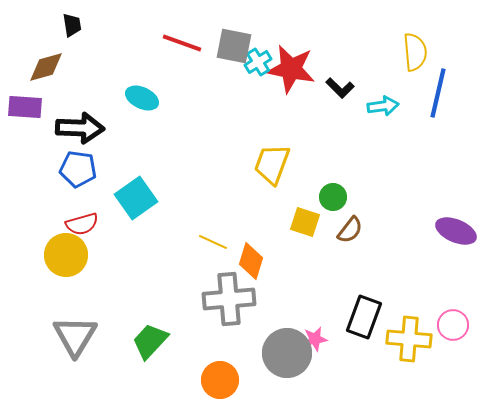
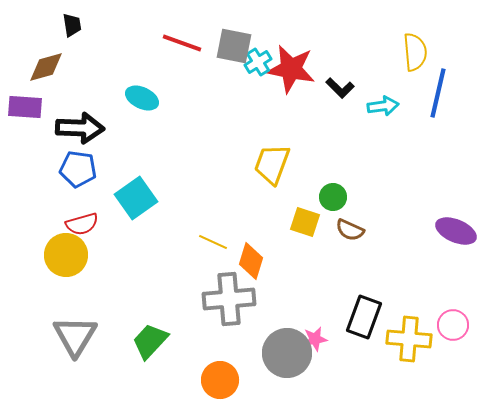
brown semicircle: rotated 76 degrees clockwise
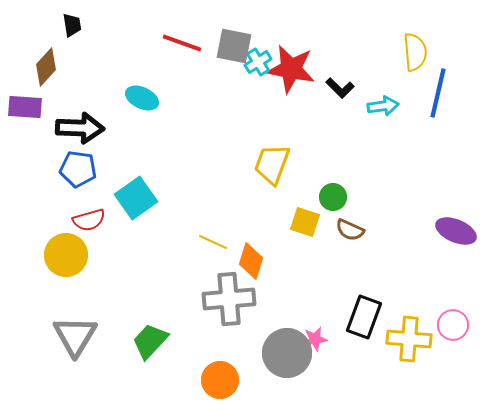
brown diamond: rotated 33 degrees counterclockwise
red semicircle: moved 7 px right, 4 px up
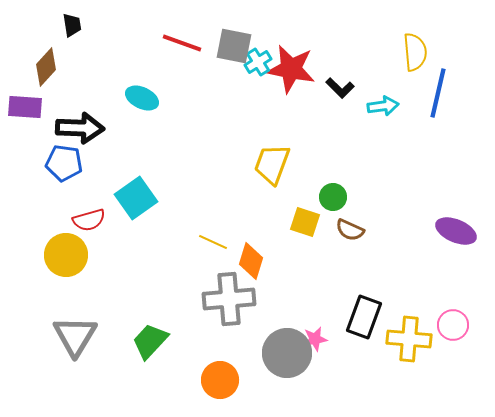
blue pentagon: moved 14 px left, 6 px up
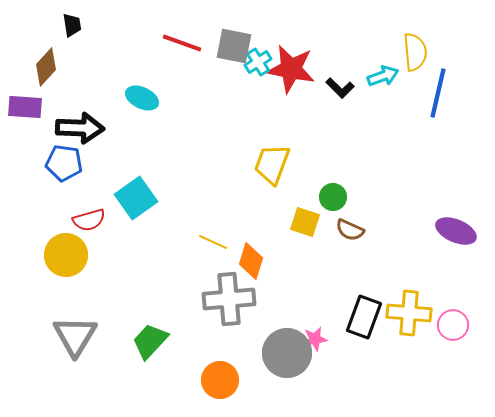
cyan arrow: moved 30 px up; rotated 12 degrees counterclockwise
yellow cross: moved 26 px up
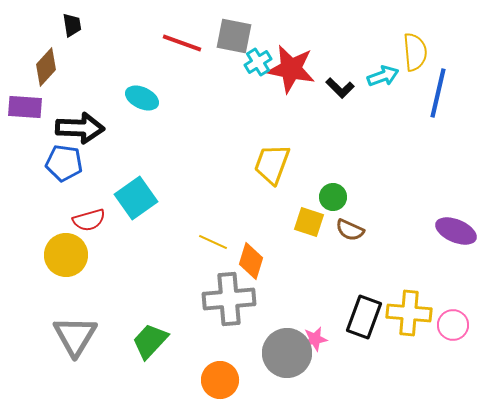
gray square: moved 10 px up
yellow square: moved 4 px right
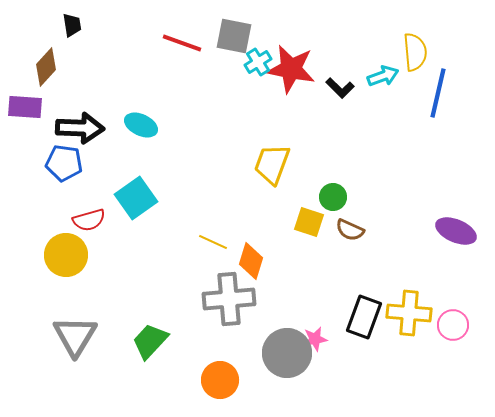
cyan ellipse: moved 1 px left, 27 px down
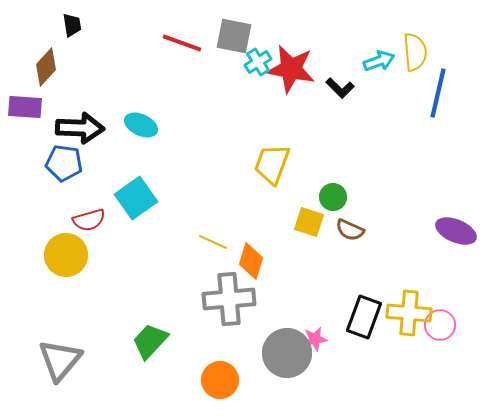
cyan arrow: moved 4 px left, 15 px up
pink circle: moved 13 px left
gray triangle: moved 15 px left, 24 px down; rotated 9 degrees clockwise
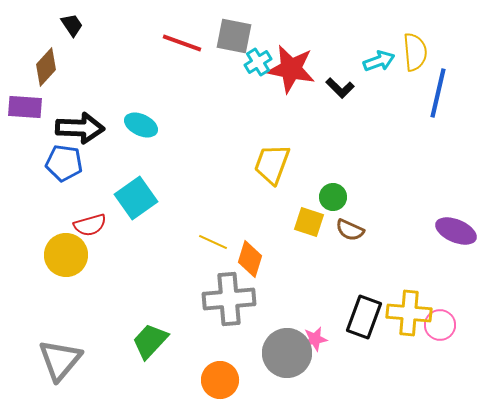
black trapezoid: rotated 25 degrees counterclockwise
red semicircle: moved 1 px right, 5 px down
orange diamond: moved 1 px left, 2 px up
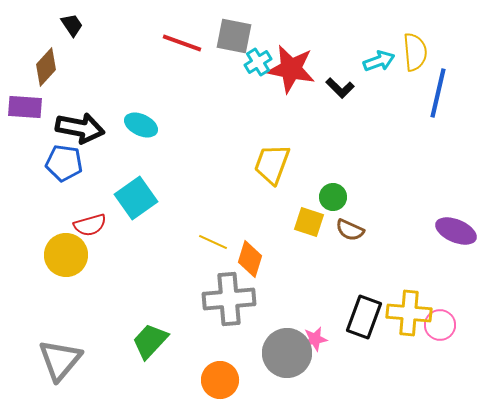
black arrow: rotated 9 degrees clockwise
